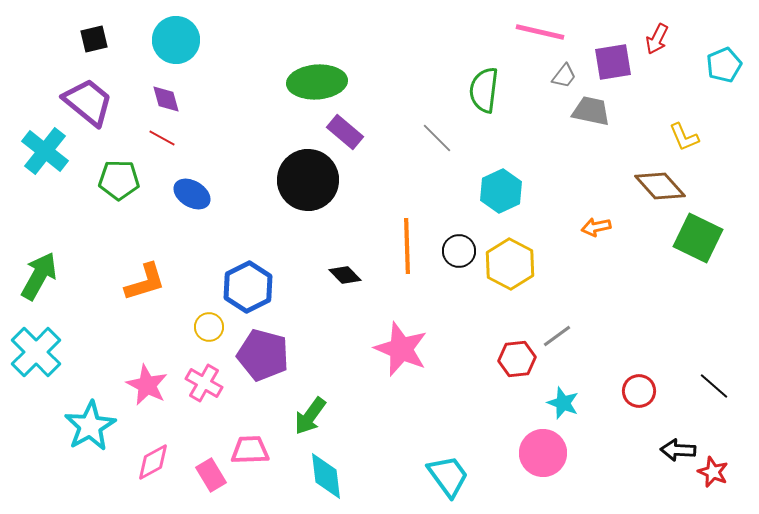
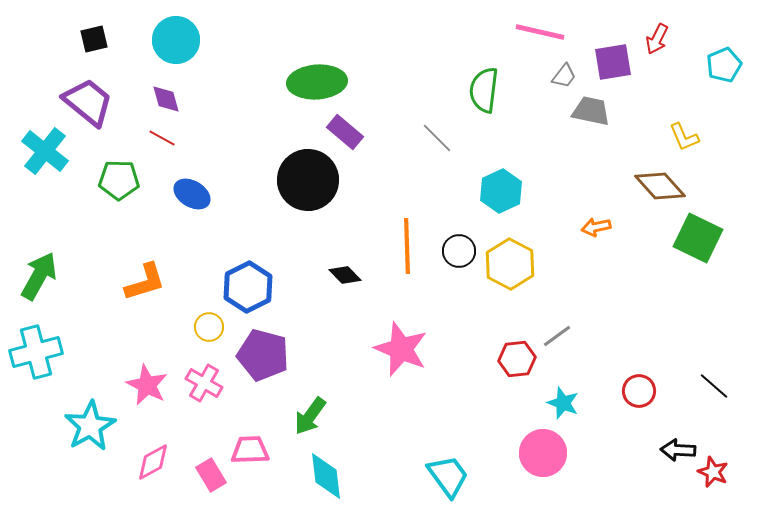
cyan cross at (36, 352): rotated 30 degrees clockwise
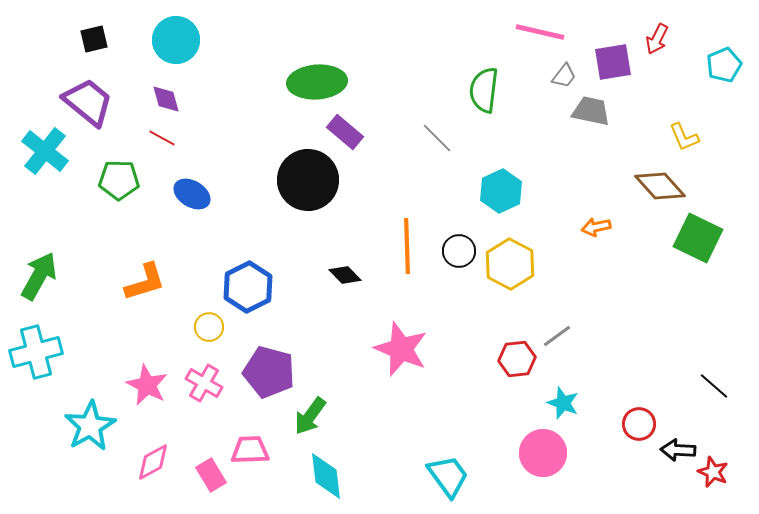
purple pentagon at (263, 355): moved 6 px right, 17 px down
red circle at (639, 391): moved 33 px down
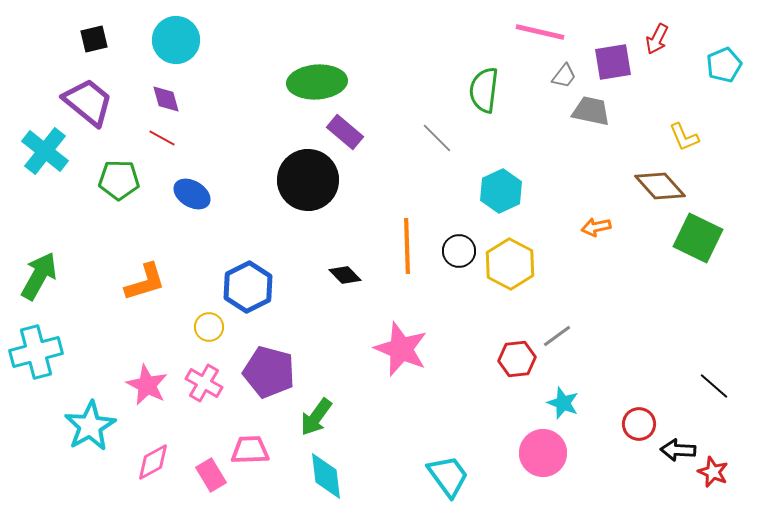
green arrow at (310, 416): moved 6 px right, 1 px down
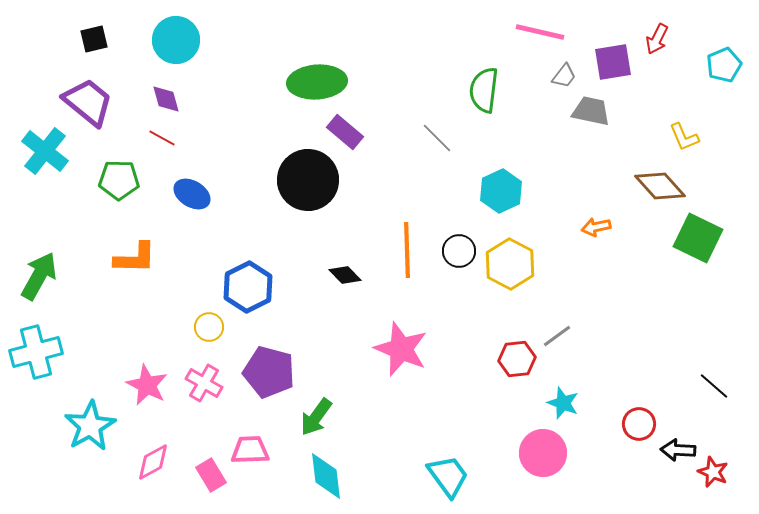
orange line at (407, 246): moved 4 px down
orange L-shape at (145, 282): moved 10 px left, 24 px up; rotated 18 degrees clockwise
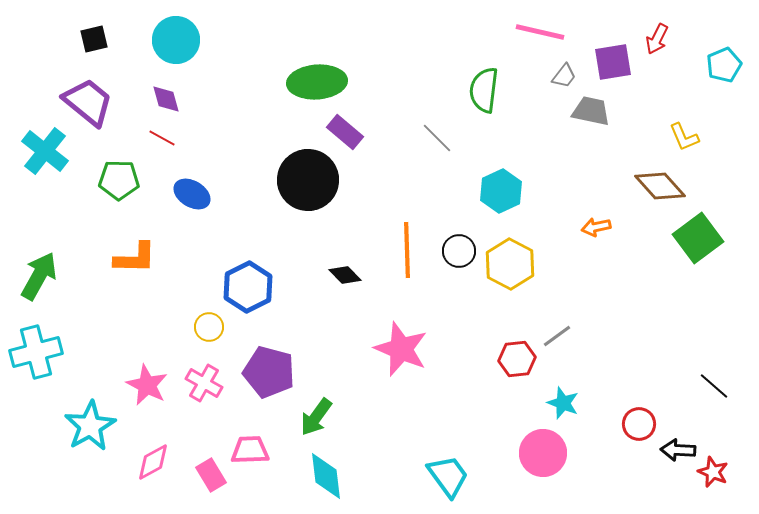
green square at (698, 238): rotated 27 degrees clockwise
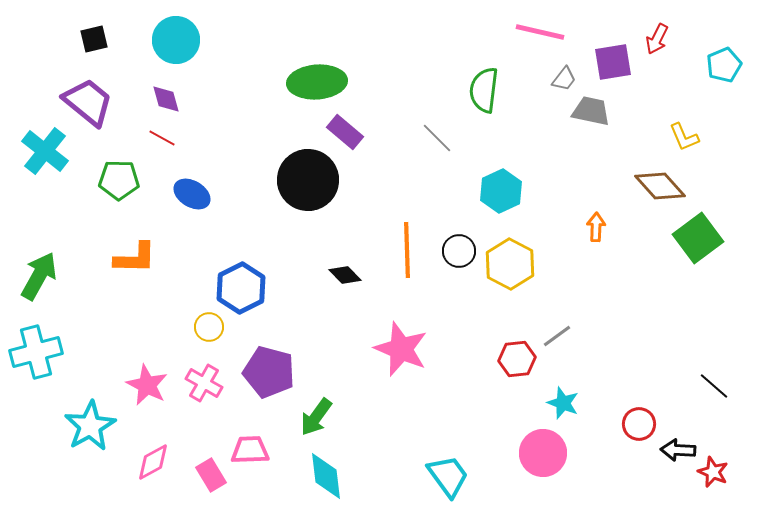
gray trapezoid at (564, 76): moved 3 px down
orange arrow at (596, 227): rotated 104 degrees clockwise
blue hexagon at (248, 287): moved 7 px left, 1 px down
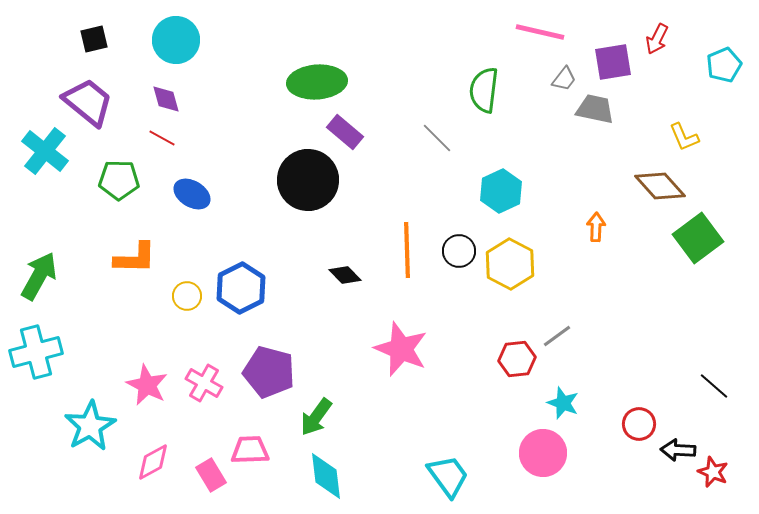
gray trapezoid at (591, 111): moved 4 px right, 2 px up
yellow circle at (209, 327): moved 22 px left, 31 px up
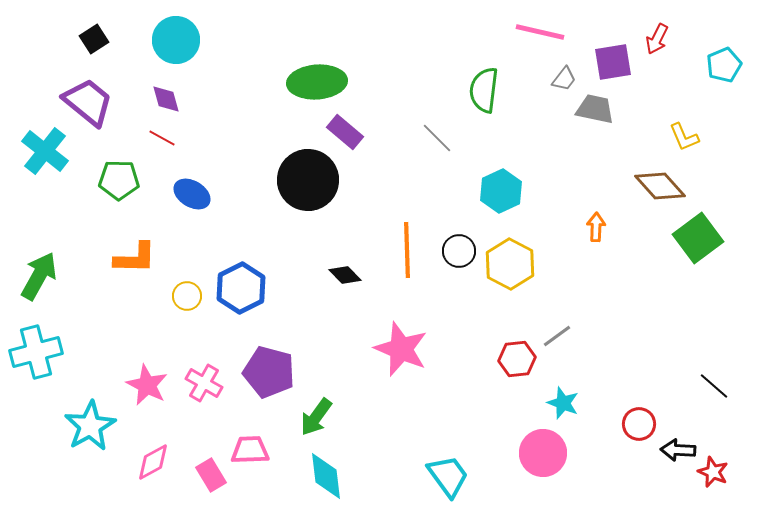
black square at (94, 39): rotated 20 degrees counterclockwise
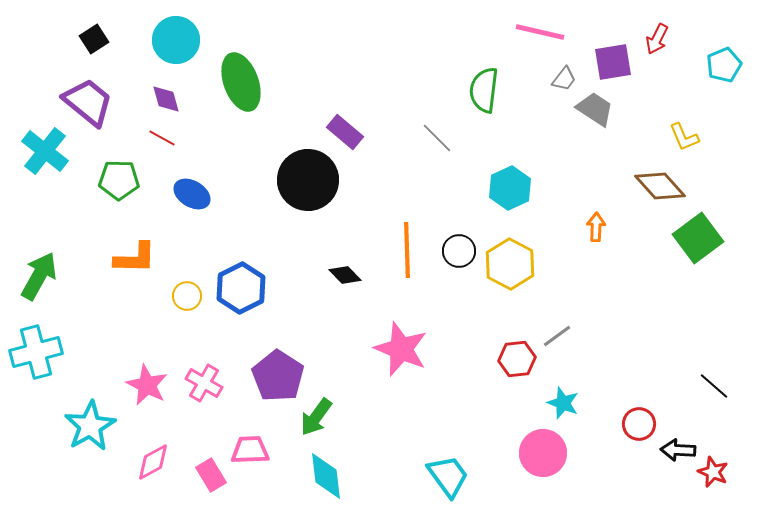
green ellipse at (317, 82): moved 76 px left; rotated 74 degrees clockwise
gray trapezoid at (595, 109): rotated 21 degrees clockwise
cyan hexagon at (501, 191): moved 9 px right, 3 px up
purple pentagon at (269, 372): moved 9 px right, 4 px down; rotated 18 degrees clockwise
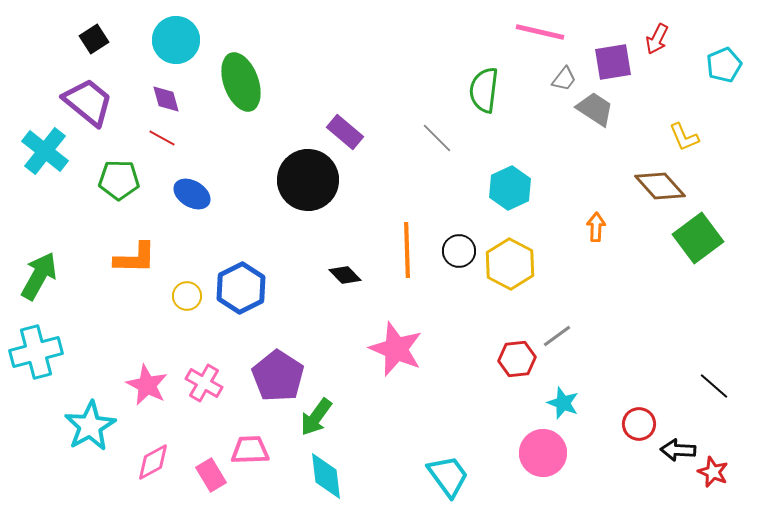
pink star at (401, 349): moved 5 px left
